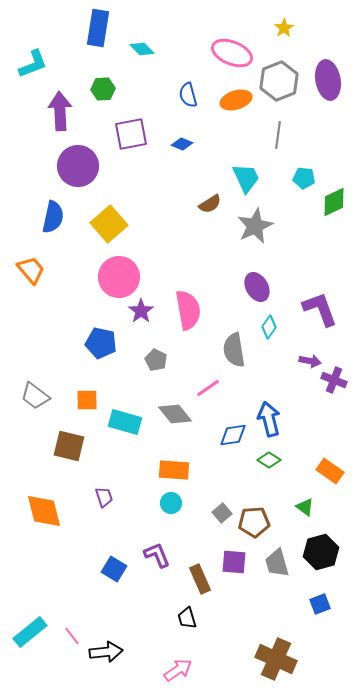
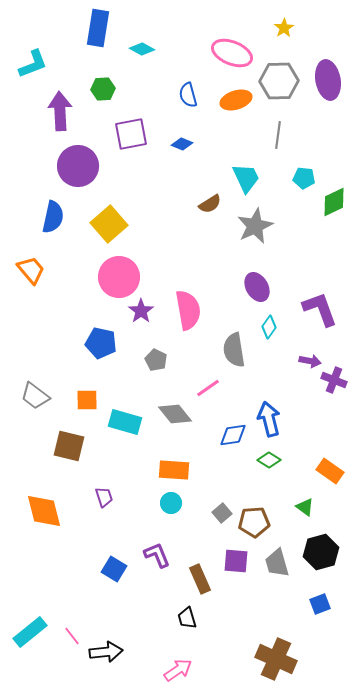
cyan diamond at (142, 49): rotated 15 degrees counterclockwise
gray hexagon at (279, 81): rotated 21 degrees clockwise
purple square at (234, 562): moved 2 px right, 1 px up
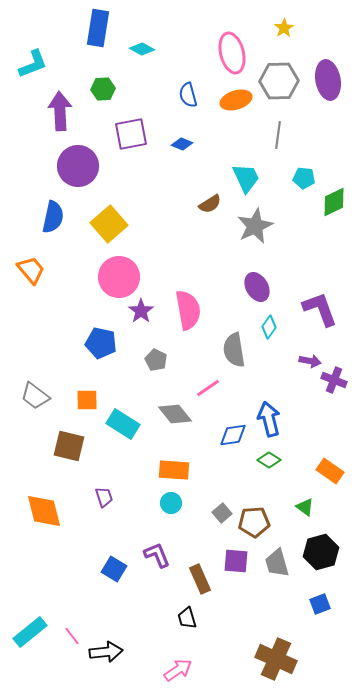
pink ellipse at (232, 53): rotated 54 degrees clockwise
cyan rectangle at (125, 422): moved 2 px left, 2 px down; rotated 16 degrees clockwise
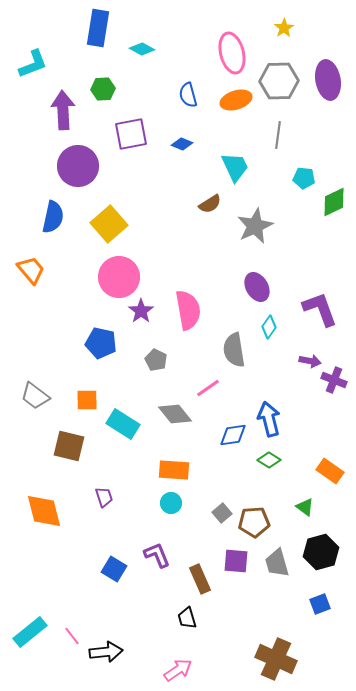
purple arrow at (60, 111): moved 3 px right, 1 px up
cyan trapezoid at (246, 178): moved 11 px left, 11 px up
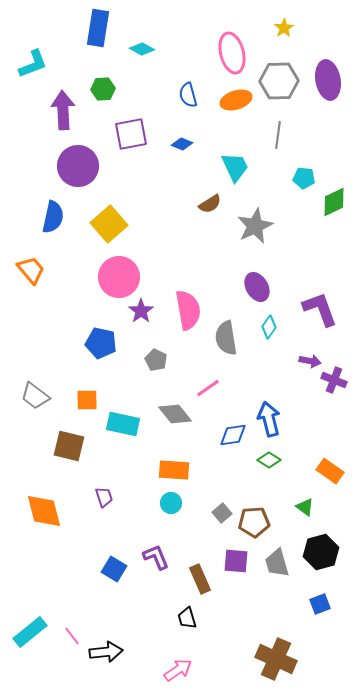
gray semicircle at (234, 350): moved 8 px left, 12 px up
cyan rectangle at (123, 424): rotated 20 degrees counterclockwise
purple L-shape at (157, 555): moved 1 px left, 2 px down
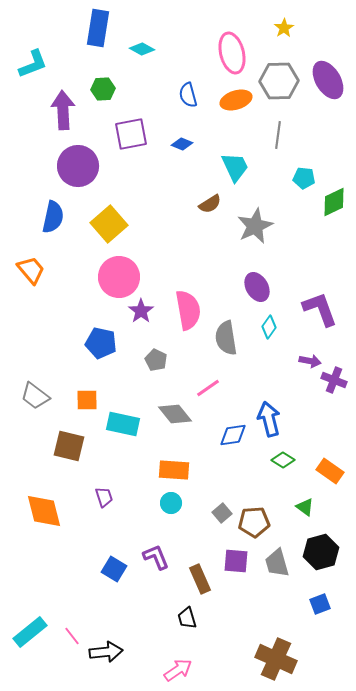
purple ellipse at (328, 80): rotated 21 degrees counterclockwise
green diamond at (269, 460): moved 14 px right
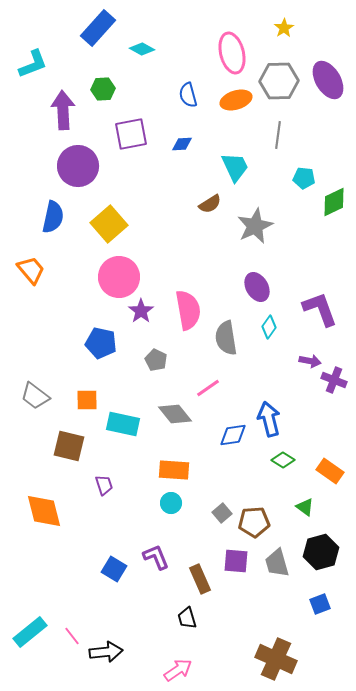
blue rectangle at (98, 28): rotated 33 degrees clockwise
blue diamond at (182, 144): rotated 25 degrees counterclockwise
purple trapezoid at (104, 497): moved 12 px up
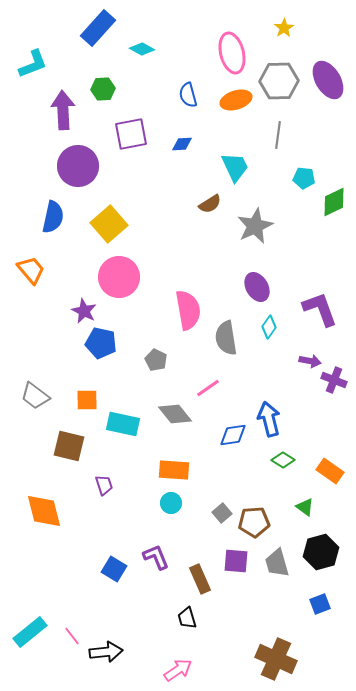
purple star at (141, 311): moved 57 px left; rotated 10 degrees counterclockwise
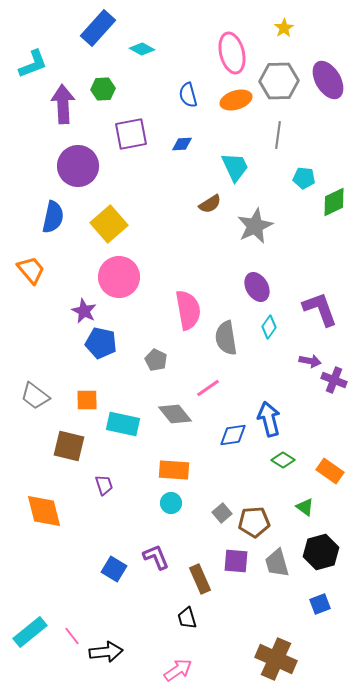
purple arrow at (63, 110): moved 6 px up
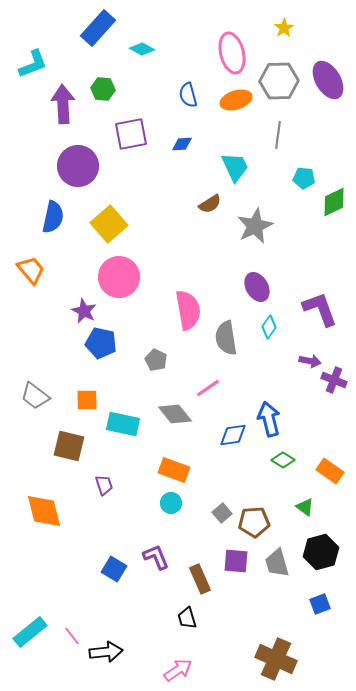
green hexagon at (103, 89): rotated 10 degrees clockwise
orange rectangle at (174, 470): rotated 16 degrees clockwise
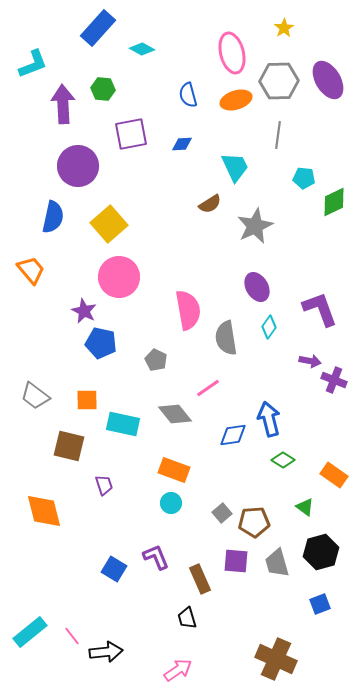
orange rectangle at (330, 471): moved 4 px right, 4 px down
